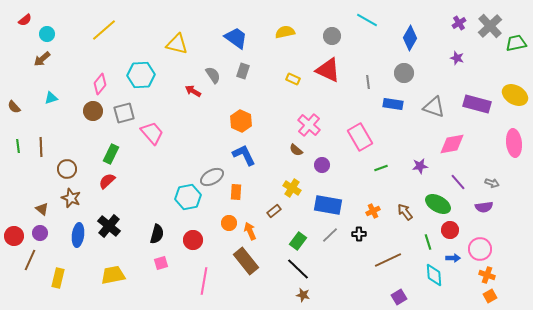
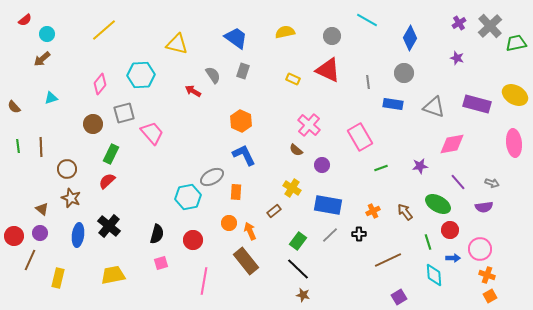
brown circle at (93, 111): moved 13 px down
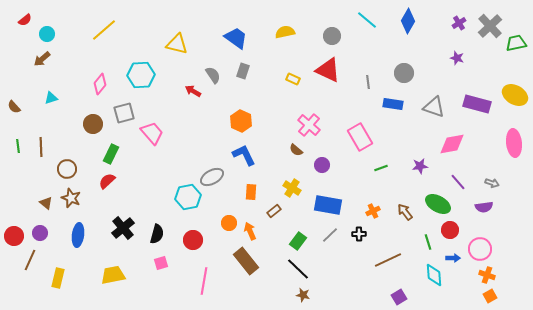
cyan line at (367, 20): rotated 10 degrees clockwise
blue diamond at (410, 38): moved 2 px left, 17 px up
orange rectangle at (236, 192): moved 15 px right
brown triangle at (42, 209): moved 4 px right, 6 px up
black cross at (109, 226): moved 14 px right, 2 px down; rotated 10 degrees clockwise
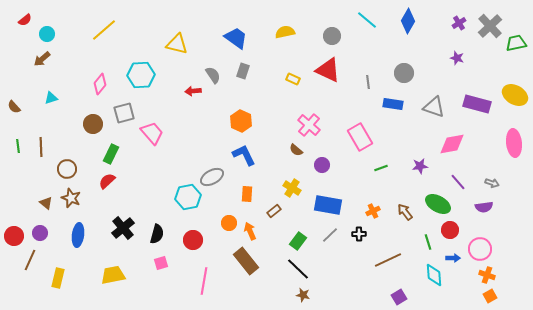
red arrow at (193, 91): rotated 35 degrees counterclockwise
orange rectangle at (251, 192): moved 4 px left, 2 px down
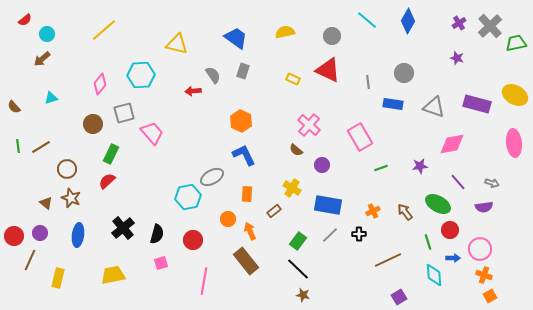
brown line at (41, 147): rotated 60 degrees clockwise
orange circle at (229, 223): moved 1 px left, 4 px up
orange cross at (487, 275): moved 3 px left
